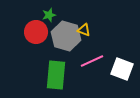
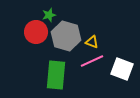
yellow triangle: moved 8 px right, 12 px down
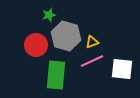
red circle: moved 13 px down
yellow triangle: rotated 40 degrees counterclockwise
white square: rotated 15 degrees counterclockwise
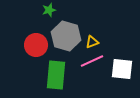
green star: moved 5 px up
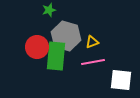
red circle: moved 1 px right, 2 px down
pink line: moved 1 px right, 1 px down; rotated 15 degrees clockwise
white square: moved 1 px left, 11 px down
green rectangle: moved 19 px up
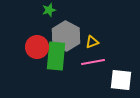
gray hexagon: rotated 12 degrees clockwise
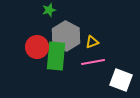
white square: rotated 15 degrees clockwise
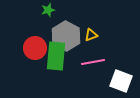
green star: moved 1 px left
yellow triangle: moved 1 px left, 7 px up
red circle: moved 2 px left, 1 px down
white square: moved 1 px down
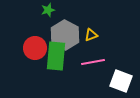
gray hexagon: moved 1 px left, 1 px up
